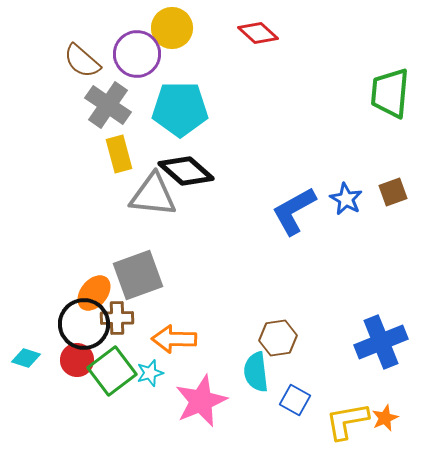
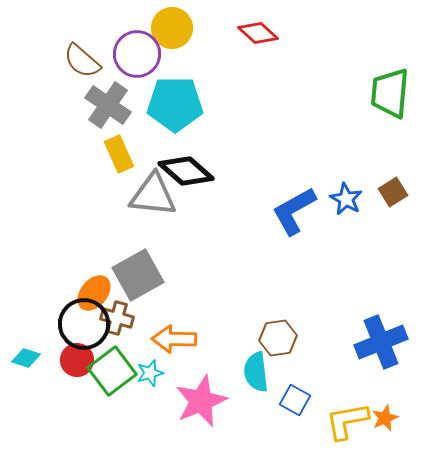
cyan pentagon: moved 5 px left, 5 px up
yellow rectangle: rotated 9 degrees counterclockwise
brown square: rotated 12 degrees counterclockwise
gray square: rotated 9 degrees counterclockwise
brown cross: rotated 16 degrees clockwise
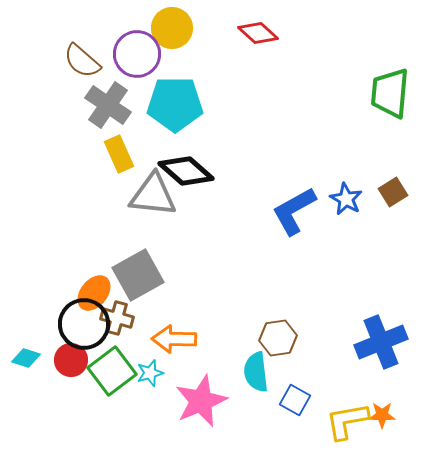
red circle: moved 6 px left
orange star: moved 3 px left, 3 px up; rotated 24 degrees clockwise
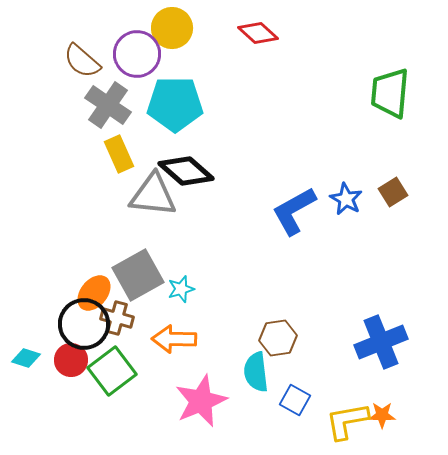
cyan star: moved 31 px right, 84 px up
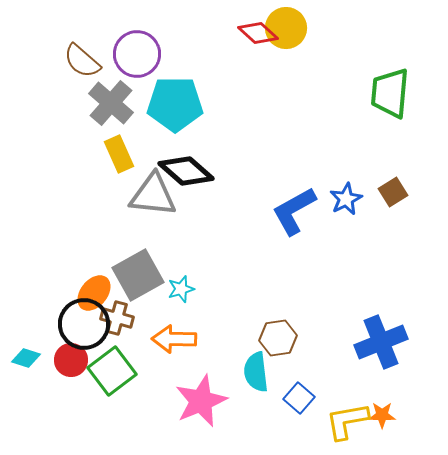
yellow circle: moved 114 px right
gray cross: moved 3 px right, 2 px up; rotated 6 degrees clockwise
blue star: rotated 16 degrees clockwise
blue square: moved 4 px right, 2 px up; rotated 12 degrees clockwise
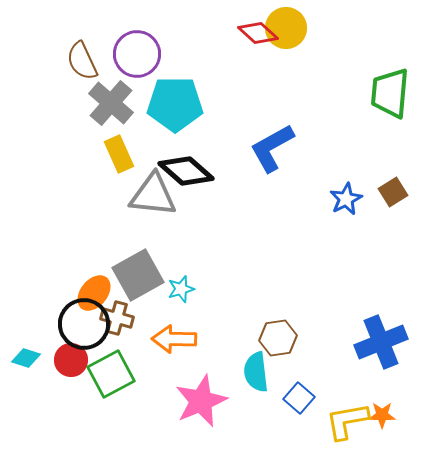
brown semicircle: rotated 24 degrees clockwise
blue L-shape: moved 22 px left, 63 px up
green square: moved 1 px left, 3 px down; rotated 9 degrees clockwise
